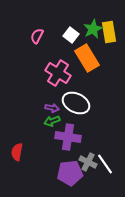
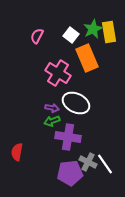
orange rectangle: rotated 8 degrees clockwise
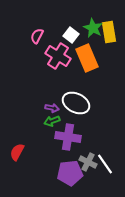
green star: moved 1 px up; rotated 18 degrees counterclockwise
pink cross: moved 17 px up
red semicircle: rotated 18 degrees clockwise
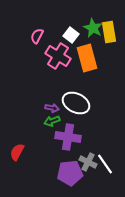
orange rectangle: rotated 8 degrees clockwise
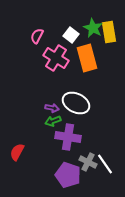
pink cross: moved 2 px left, 2 px down
green arrow: moved 1 px right
purple pentagon: moved 2 px left, 2 px down; rotated 25 degrees clockwise
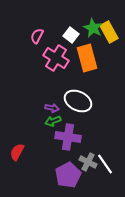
yellow rectangle: rotated 20 degrees counterclockwise
white ellipse: moved 2 px right, 2 px up
purple pentagon: rotated 25 degrees clockwise
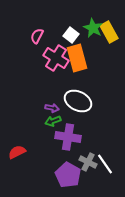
orange rectangle: moved 10 px left
red semicircle: rotated 36 degrees clockwise
purple pentagon: rotated 15 degrees counterclockwise
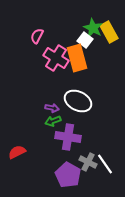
white square: moved 14 px right, 5 px down
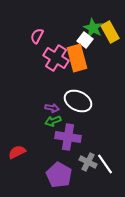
yellow rectangle: moved 1 px right
purple pentagon: moved 9 px left
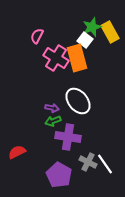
green star: moved 1 px left, 1 px up; rotated 24 degrees clockwise
white ellipse: rotated 24 degrees clockwise
